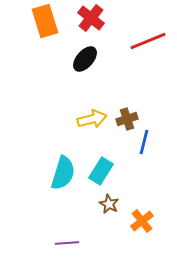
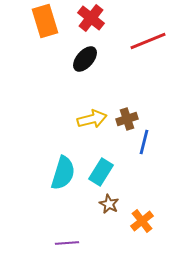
cyan rectangle: moved 1 px down
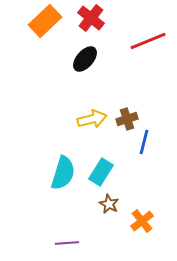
orange rectangle: rotated 64 degrees clockwise
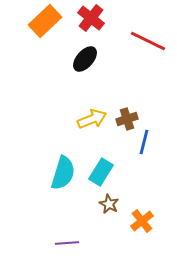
red line: rotated 48 degrees clockwise
yellow arrow: rotated 8 degrees counterclockwise
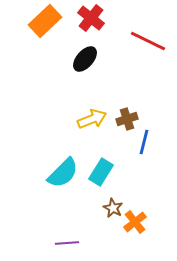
cyan semicircle: rotated 28 degrees clockwise
brown star: moved 4 px right, 4 px down
orange cross: moved 7 px left, 1 px down
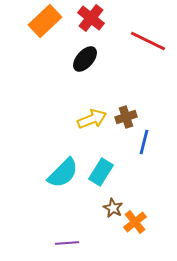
brown cross: moved 1 px left, 2 px up
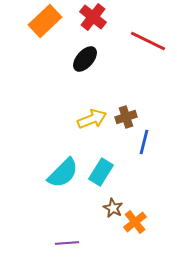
red cross: moved 2 px right, 1 px up
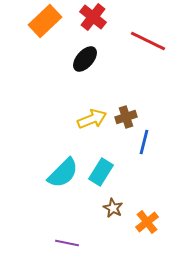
orange cross: moved 12 px right
purple line: rotated 15 degrees clockwise
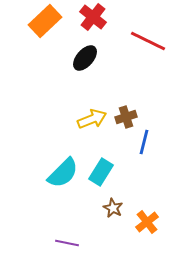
black ellipse: moved 1 px up
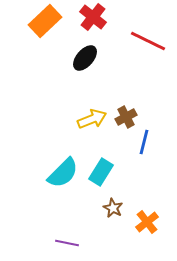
brown cross: rotated 10 degrees counterclockwise
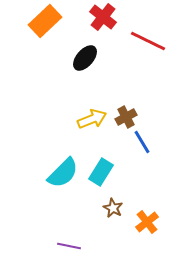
red cross: moved 10 px right
blue line: moved 2 px left; rotated 45 degrees counterclockwise
purple line: moved 2 px right, 3 px down
